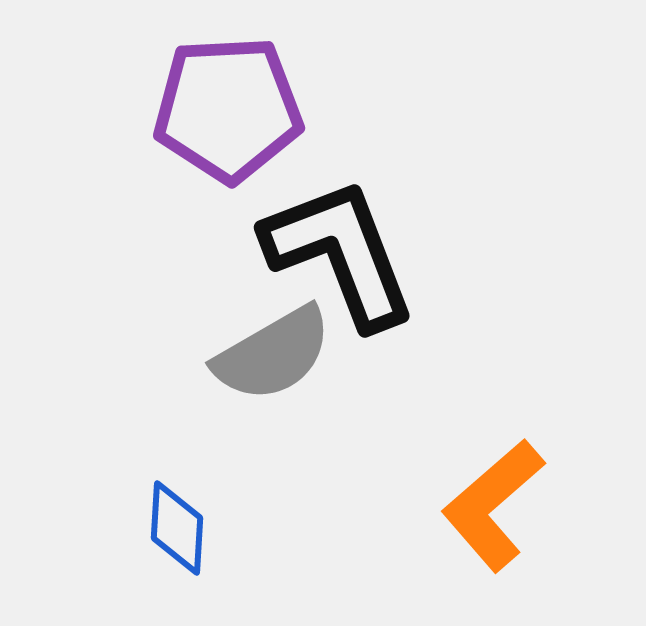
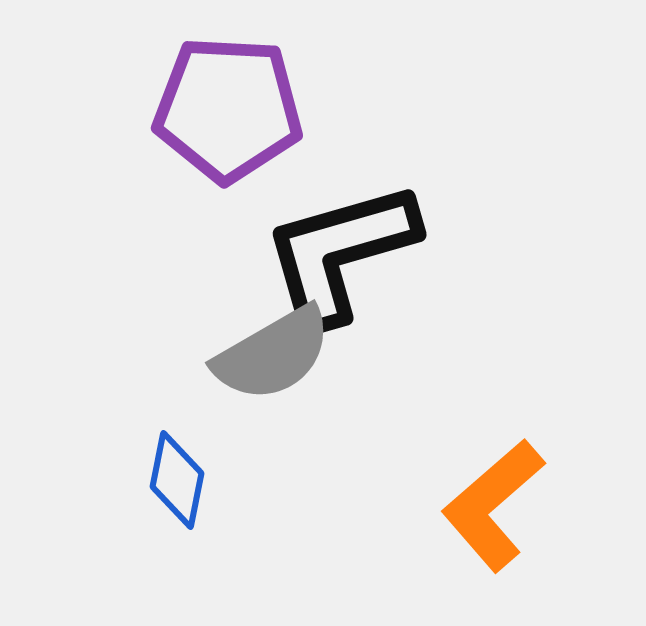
purple pentagon: rotated 6 degrees clockwise
black L-shape: rotated 85 degrees counterclockwise
blue diamond: moved 48 px up; rotated 8 degrees clockwise
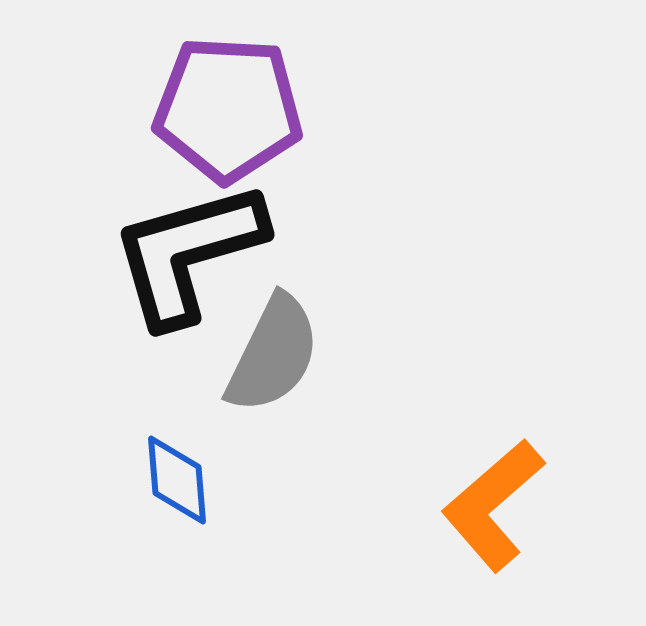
black L-shape: moved 152 px left
gray semicircle: rotated 34 degrees counterclockwise
blue diamond: rotated 16 degrees counterclockwise
